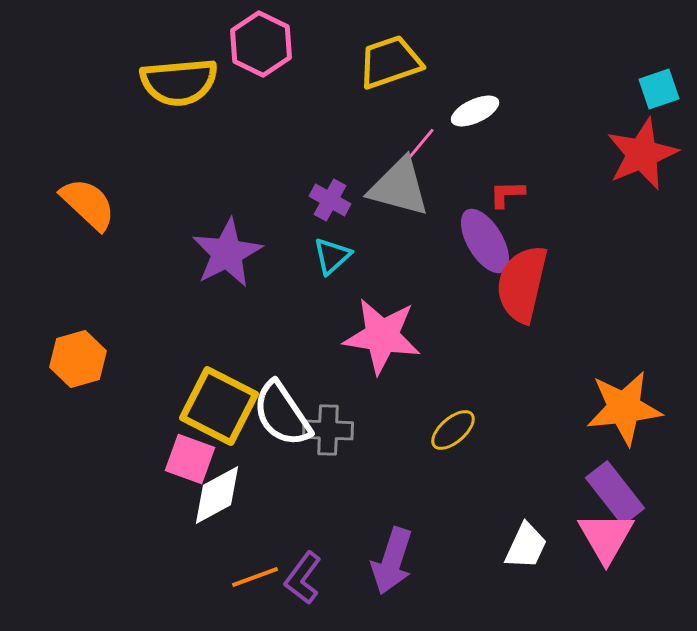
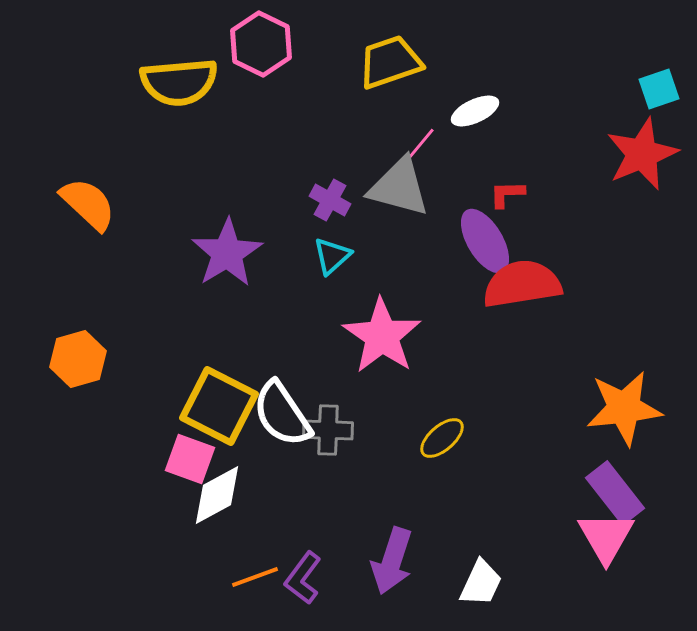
purple star: rotated 4 degrees counterclockwise
red semicircle: rotated 68 degrees clockwise
pink star: rotated 26 degrees clockwise
yellow ellipse: moved 11 px left, 8 px down
white trapezoid: moved 45 px left, 37 px down
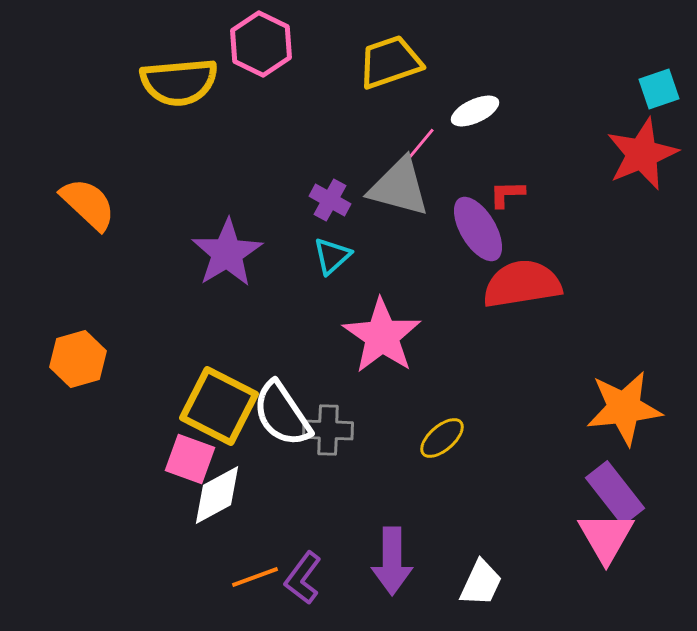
purple ellipse: moved 7 px left, 12 px up
purple arrow: rotated 18 degrees counterclockwise
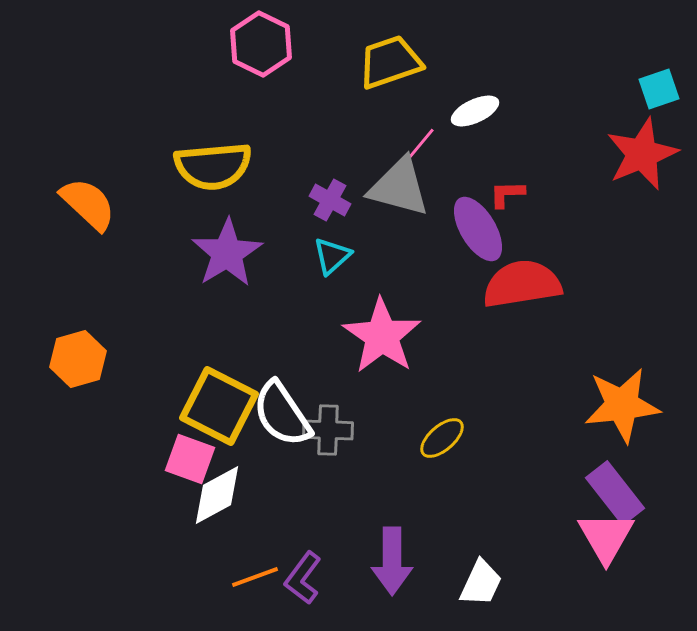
yellow semicircle: moved 34 px right, 84 px down
orange star: moved 2 px left, 3 px up
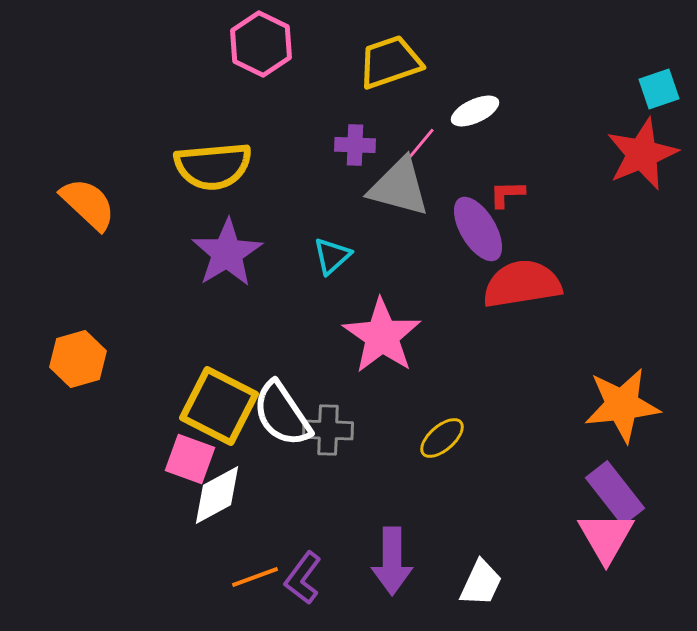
purple cross: moved 25 px right, 55 px up; rotated 27 degrees counterclockwise
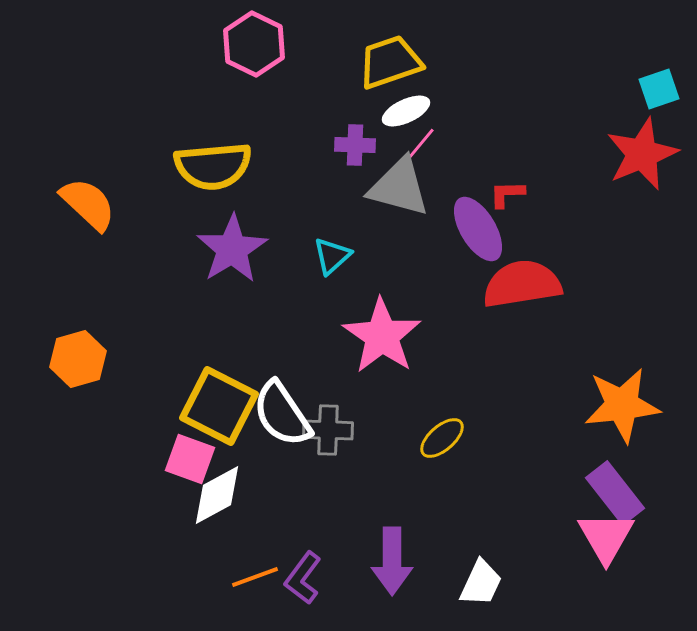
pink hexagon: moved 7 px left
white ellipse: moved 69 px left
purple star: moved 5 px right, 4 px up
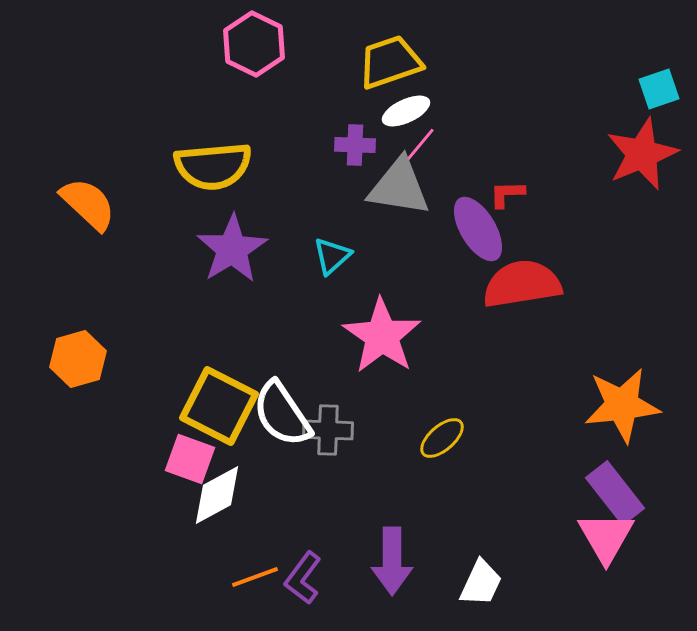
gray triangle: rotated 6 degrees counterclockwise
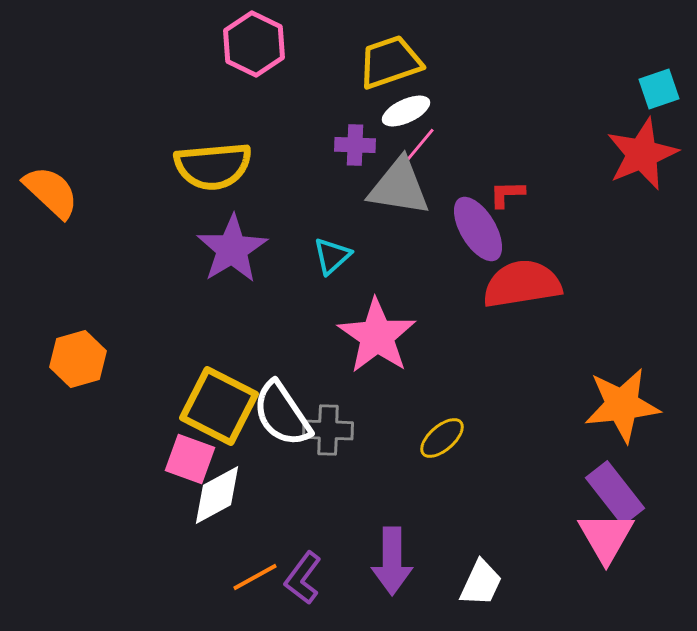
orange semicircle: moved 37 px left, 12 px up
pink star: moved 5 px left
orange line: rotated 9 degrees counterclockwise
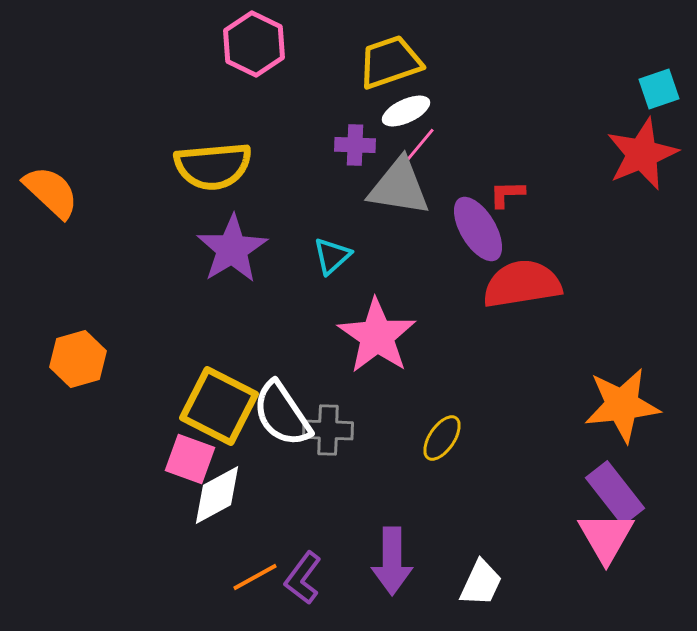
yellow ellipse: rotated 15 degrees counterclockwise
